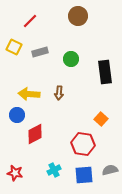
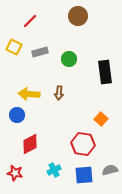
green circle: moved 2 px left
red diamond: moved 5 px left, 10 px down
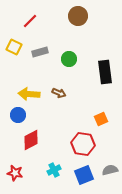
brown arrow: rotated 72 degrees counterclockwise
blue circle: moved 1 px right
orange square: rotated 24 degrees clockwise
red diamond: moved 1 px right, 4 px up
blue square: rotated 18 degrees counterclockwise
